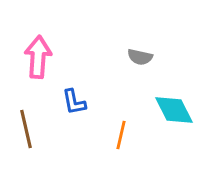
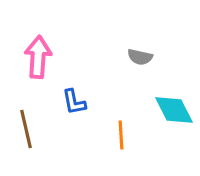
orange line: rotated 16 degrees counterclockwise
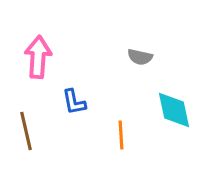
cyan diamond: rotated 15 degrees clockwise
brown line: moved 2 px down
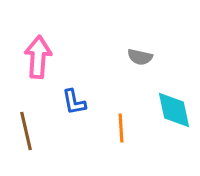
orange line: moved 7 px up
